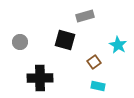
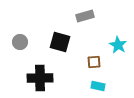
black square: moved 5 px left, 2 px down
brown square: rotated 32 degrees clockwise
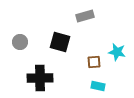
cyan star: moved 1 px left, 7 px down; rotated 18 degrees counterclockwise
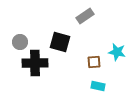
gray rectangle: rotated 18 degrees counterclockwise
black cross: moved 5 px left, 15 px up
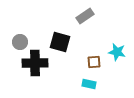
cyan rectangle: moved 9 px left, 2 px up
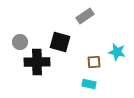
black cross: moved 2 px right, 1 px up
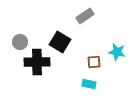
black square: rotated 15 degrees clockwise
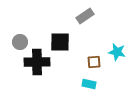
black square: rotated 30 degrees counterclockwise
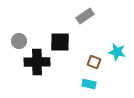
gray circle: moved 1 px left, 1 px up
brown square: rotated 24 degrees clockwise
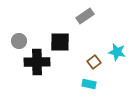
brown square: rotated 32 degrees clockwise
